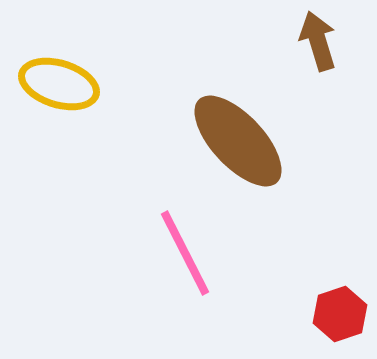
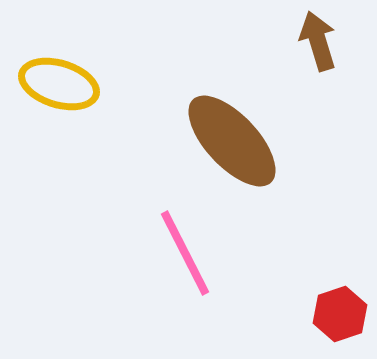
brown ellipse: moved 6 px left
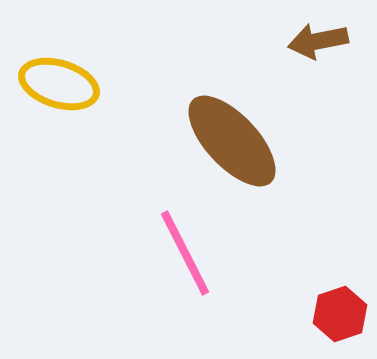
brown arrow: rotated 84 degrees counterclockwise
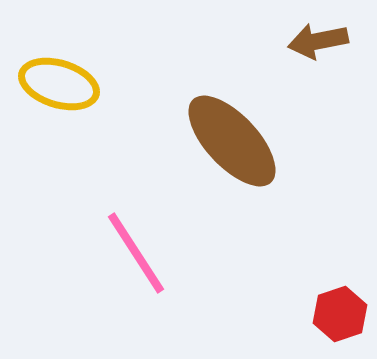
pink line: moved 49 px left; rotated 6 degrees counterclockwise
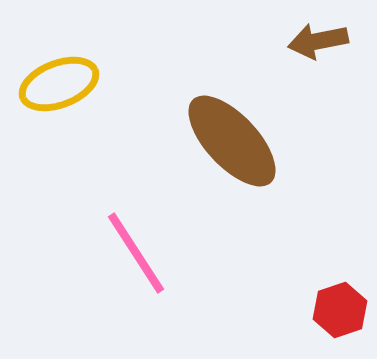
yellow ellipse: rotated 38 degrees counterclockwise
red hexagon: moved 4 px up
